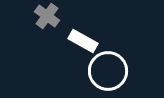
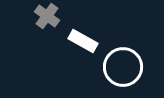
white circle: moved 15 px right, 4 px up
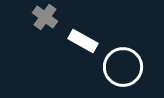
gray cross: moved 2 px left, 1 px down
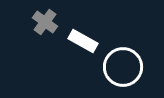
gray cross: moved 5 px down
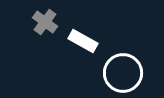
white circle: moved 6 px down
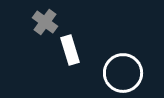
white rectangle: moved 13 px left, 9 px down; rotated 44 degrees clockwise
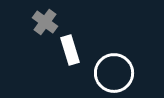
white circle: moved 9 px left
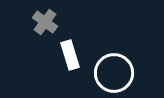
white rectangle: moved 5 px down
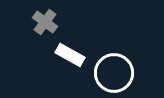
white rectangle: rotated 44 degrees counterclockwise
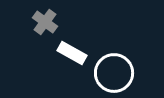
white rectangle: moved 2 px right, 2 px up
